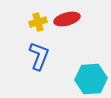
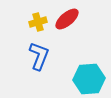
red ellipse: rotated 25 degrees counterclockwise
cyan hexagon: moved 2 px left
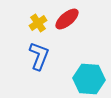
yellow cross: moved 1 px down; rotated 18 degrees counterclockwise
cyan hexagon: rotated 8 degrees clockwise
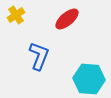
yellow cross: moved 22 px left, 8 px up
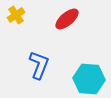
blue L-shape: moved 9 px down
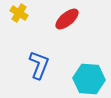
yellow cross: moved 3 px right, 2 px up; rotated 24 degrees counterclockwise
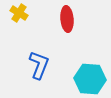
red ellipse: rotated 55 degrees counterclockwise
cyan hexagon: moved 1 px right
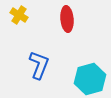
yellow cross: moved 2 px down
cyan hexagon: rotated 20 degrees counterclockwise
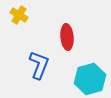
red ellipse: moved 18 px down
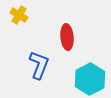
cyan hexagon: rotated 12 degrees counterclockwise
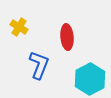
yellow cross: moved 12 px down
